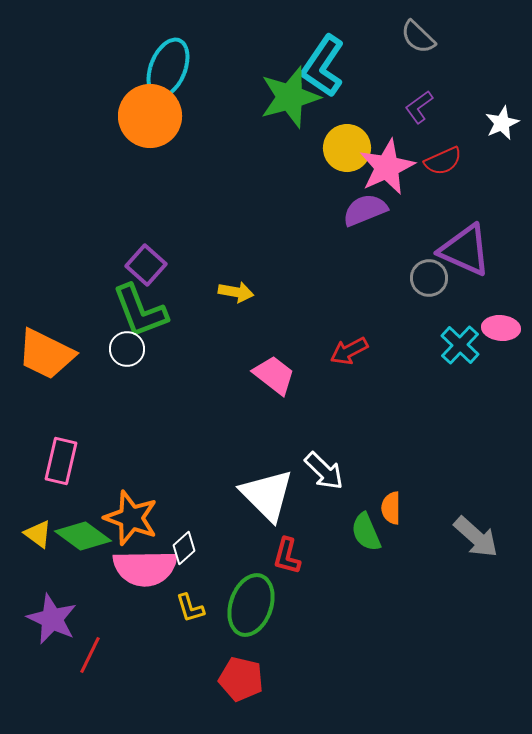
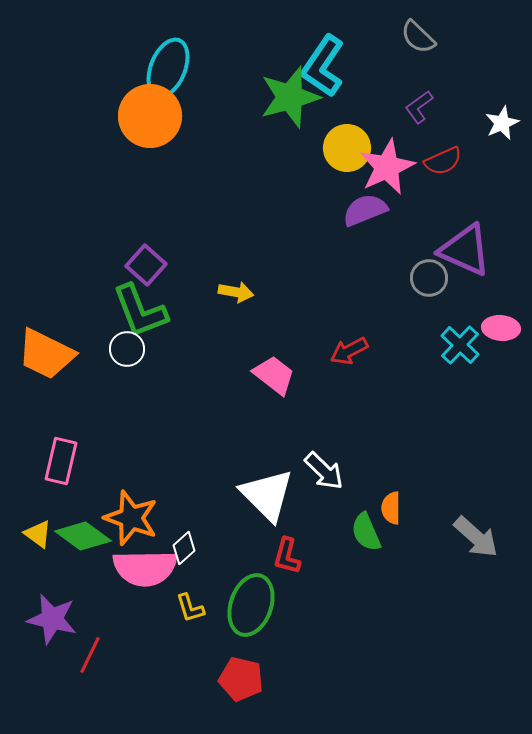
purple star: rotated 12 degrees counterclockwise
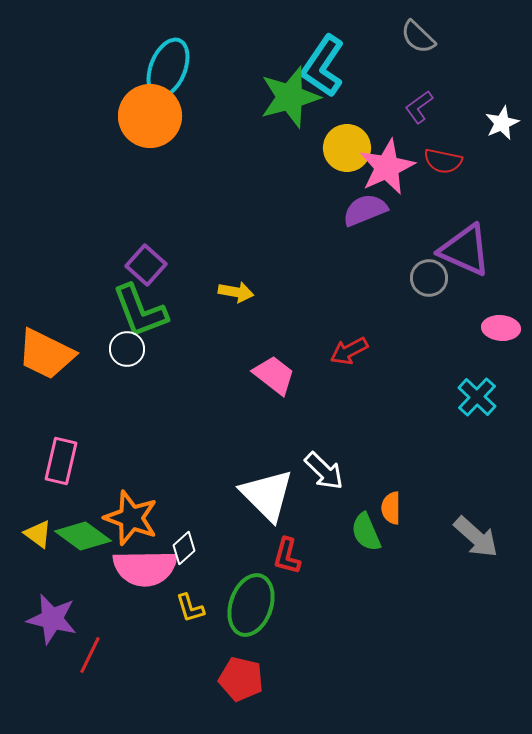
red semicircle: rotated 36 degrees clockwise
cyan cross: moved 17 px right, 52 px down
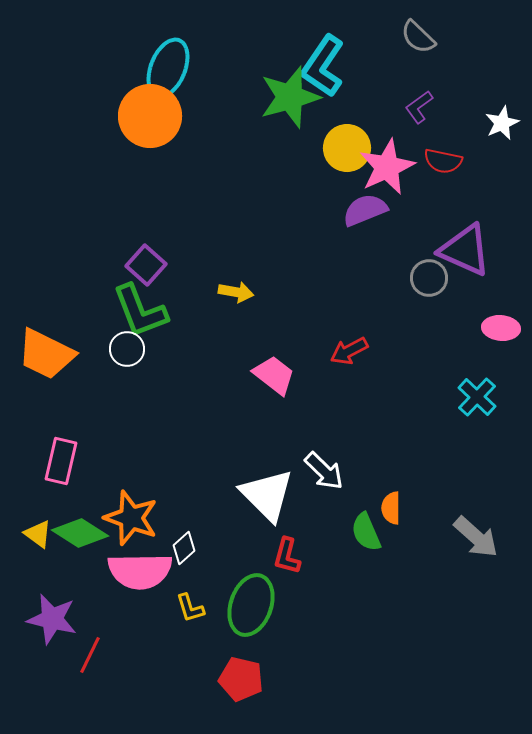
green diamond: moved 3 px left, 3 px up; rotated 4 degrees counterclockwise
pink semicircle: moved 5 px left, 3 px down
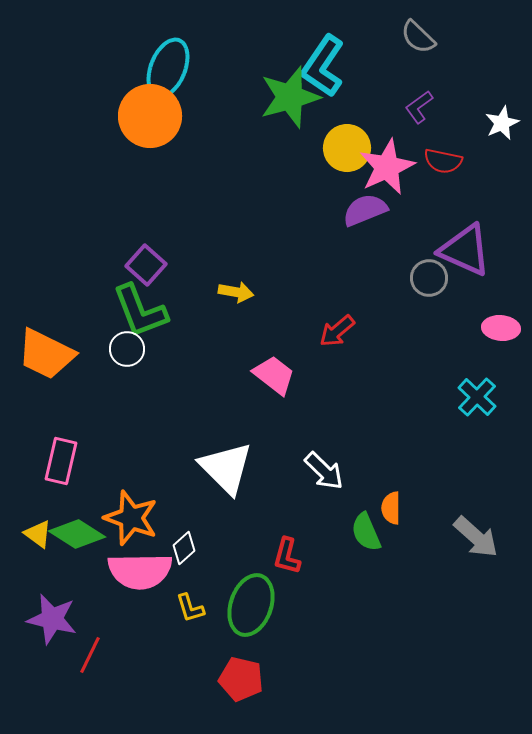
red arrow: moved 12 px left, 20 px up; rotated 12 degrees counterclockwise
white triangle: moved 41 px left, 27 px up
green diamond: moved 3 px left, 1 px down
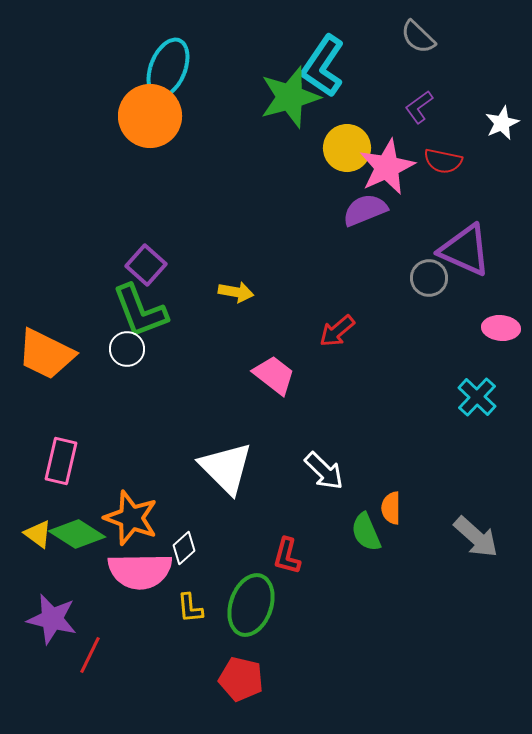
yellow L-shape: rotated 12 degrees clockwise
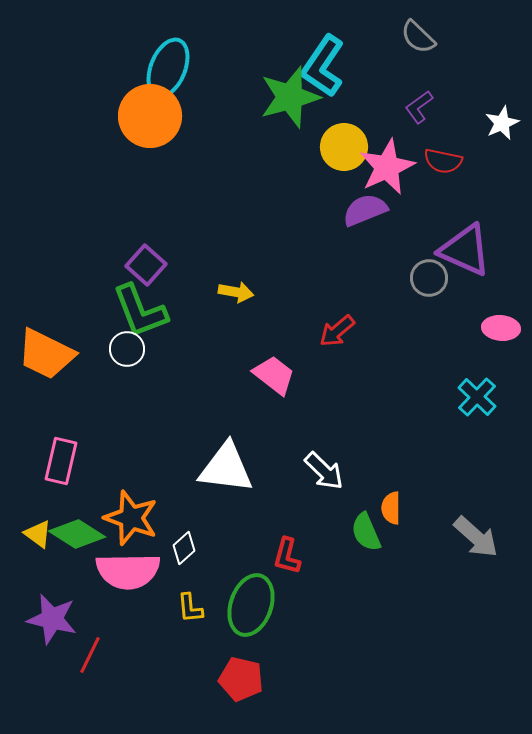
yellow circle: moved 3 px left, 1 px up
white triangle: rotated 38 degrees counterclockwise
pink semicircle: moved 12 px left
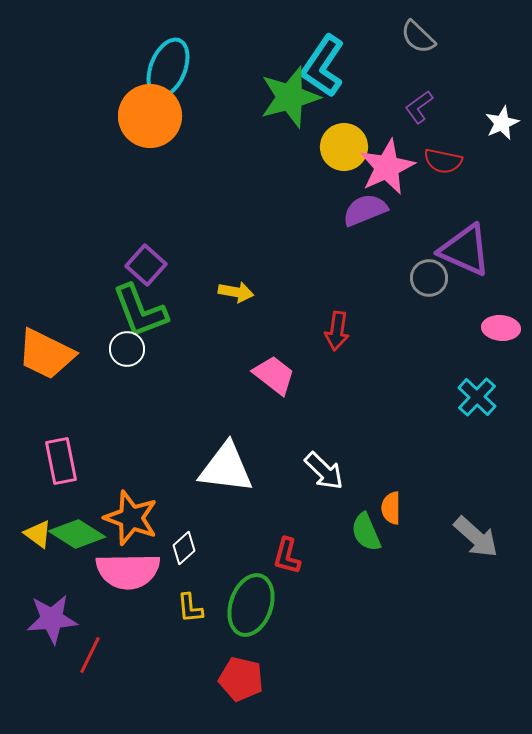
red arrow: rotated 42 degrees counterclockwise
pink rectangle: rotated 24 degrees counterclockwise
purple star: rotated 18 degrees counterclockwise
